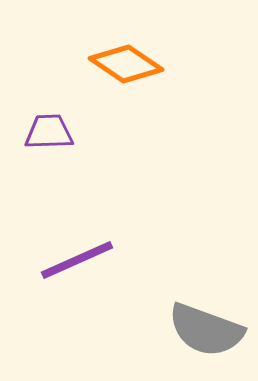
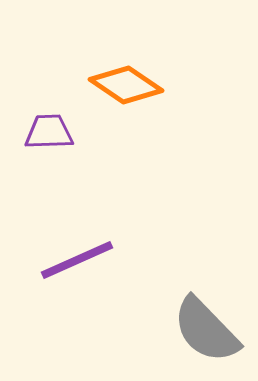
orange diamond: moved 21 px down
gray semicircle: rotated 26 degrees clockwise
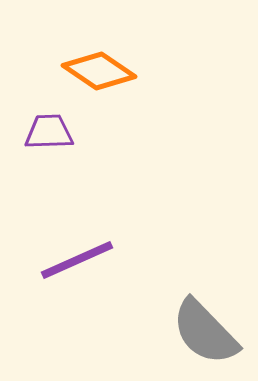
orange diamond: moved 27 px left, 14 px up
gray semicircle: moved 1 px left, 2 px down
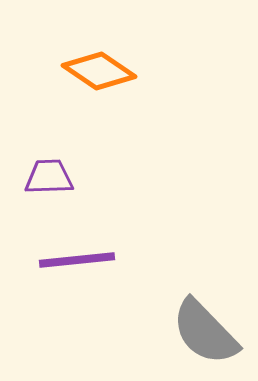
purple trapezoid: moved 45 px down
purple line: rotated 18 degrees clockwise
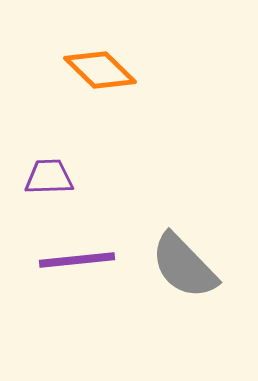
orange diamond: moved 1 px right, 1 px up; rotated 10 degrees clockwise
gray semicircle: moved 21 px left, 66 px up
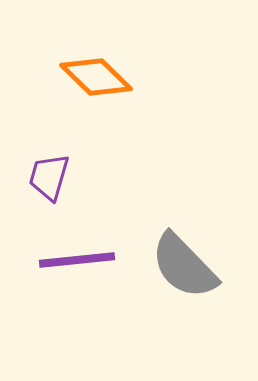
orange diamond: moved 4 px left, 7 px down
purple trapezoid: rotated 72 degrees counterclockwise
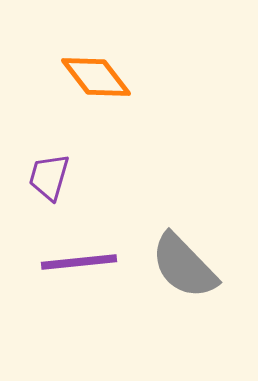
orange diamond: rotated 8 degrees clockwise
purple line: moved 2 px right, 2 px down
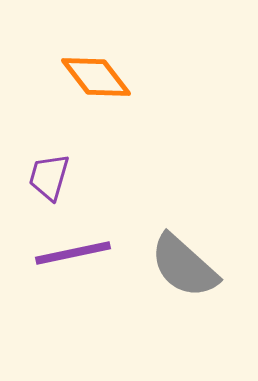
purple line: moved 6 px left, 9 px up; rotated 6 degrees counterclockwise
gray semicircle: rotated 4 degrees counterclockwise
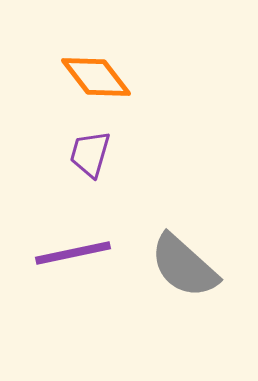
purple trapezoid: moved 41 px right, 23 px up
